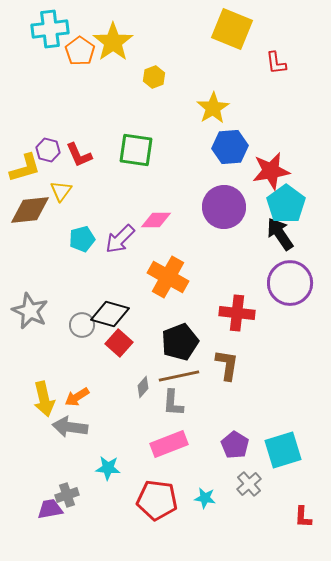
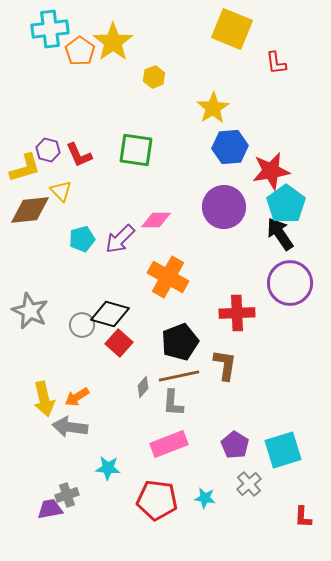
yellow triangle at (61, 191): rotated 20 degrees counterclockwise
red cross at (237, 313): rotated 8 degrees counterclockwise
brown L-shape at (227, 365): moved 2 px left
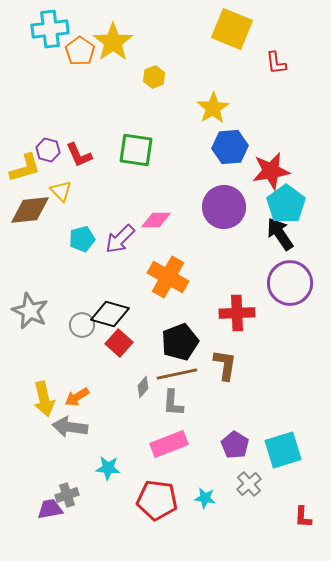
brown line at (179, 376): moved 2 px left, 2 px up
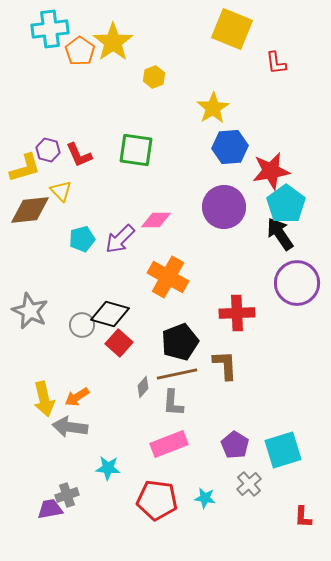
purple circle at (290, 283): moved 7 px right
brown L-shape at (225, 365): rotated 12 degrees counterclockwise
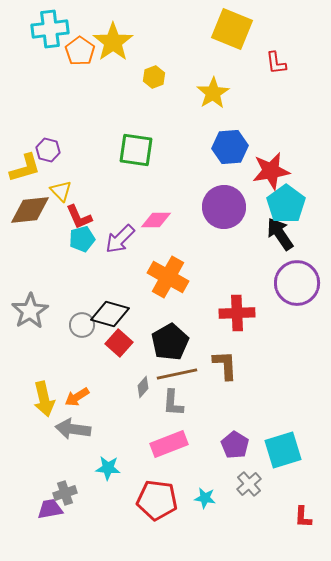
yellow star at (213, 108): moved 15 px up
red L-shape at (79, 155): moved 62 px down
gray star at (30, 311): rotated 15 degrees clockwise
black pentagon at (180, 342): moved 10 px left; rotated 9 degrees counterclockwise
gray arrow at (70, 427): moved 3 px right, 2 px down
gray cross at (67, 495): moved 2 px left, 2 px up
